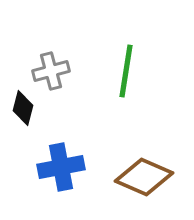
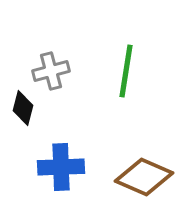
blue cross: rotated 9 degrees clockwise
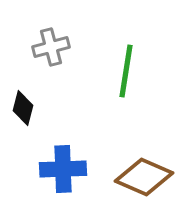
gray cross: moved 24 px up
blue cross: moved 2 px right, 2 px down
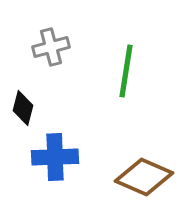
blue cross: moved 8 px left, 12 px up
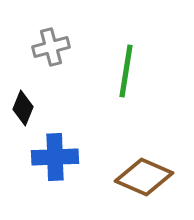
black diamond: rotated 8 degrees clockwise
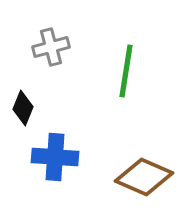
blue cross: rotated 6 degrees clockwise
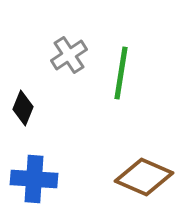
gray cross: moved 18 px right, 8 px down; rotated 18 degrees counterclockwise
green line: moved 5 px left, 2 px down
blue cross: moved 21 px left, 22 px down
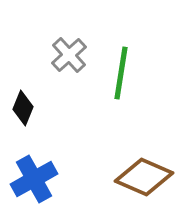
gray cross: rotated 9 degrees counterclockwise
blue cross: rotated 33 degrees counterclockwise
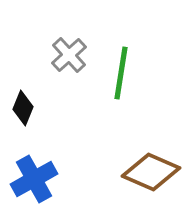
brown diamond: moved 7 px right, 5 px up
